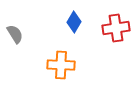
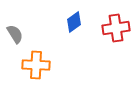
blue diamond: rotated 25 degrees clockwise
orange cross: moved 25 px left
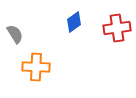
red cross: moved 1 px right
orange cross: moved 2 px down
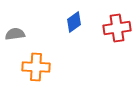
gray semicircle: rotated 66 degrees counterclockwise
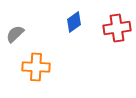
gray semicircle: rotated 36 degrees counterclockwise
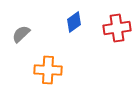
gray semicircle: moved 6 px right
orange cross: moved 12 px right, 3 px down
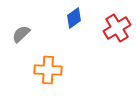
blue diamond: moved 4 px up
red cross: rotated 24 degrees counterclockwise
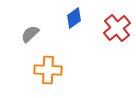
red cross: rotated 8 degrees counterclockwise
gray semicircle: moved 9 px right
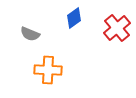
gray semicircle: rotated 114 degrees counterclockwise
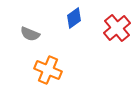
orange cross: rotated 20 degrees clockwise
